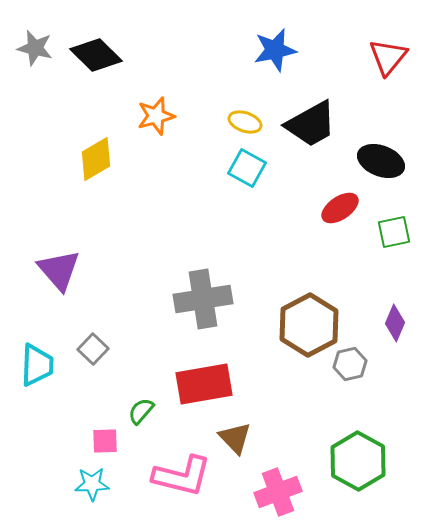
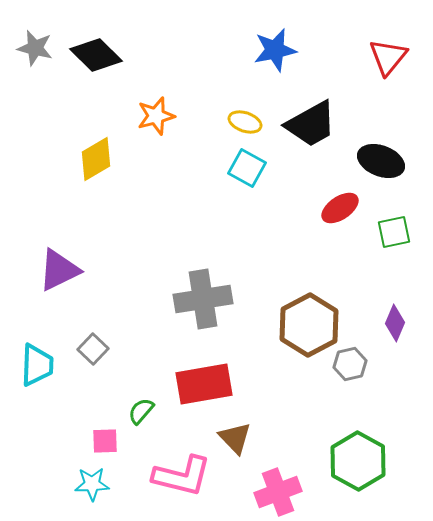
purple triangle: rotated 45 degrees clockwise
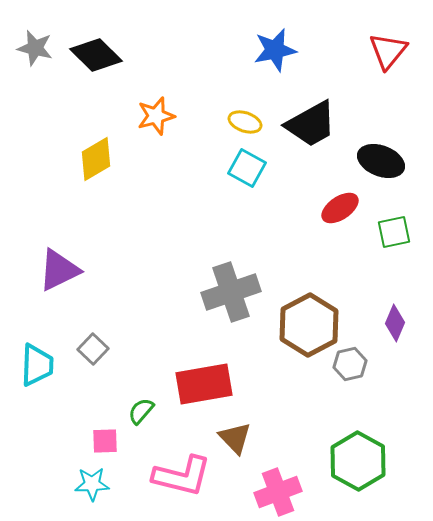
red triangle: moved 6 px up
gray cross: moved 28 px right, 7 px up; rotated 10 degrees counterclockwise
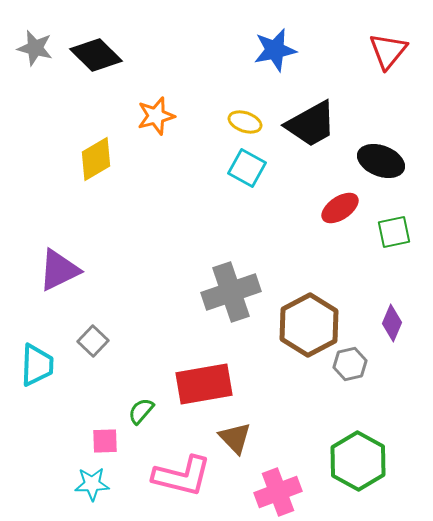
purple diamond: moved 3 px left
gray square: moved 8 px up
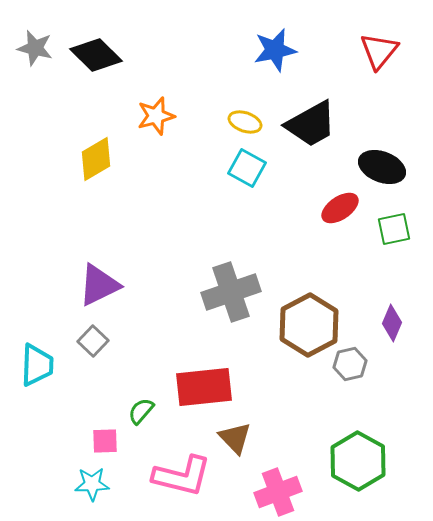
red triangle: moved 9 px left
black ellipse: moved 1 px right, 6 px down
green square: moved 3 px up
purple triangle: moved 40 px right, 15 px down
red rectangle: moved 3 px down; rotated 4 degrees clockwise
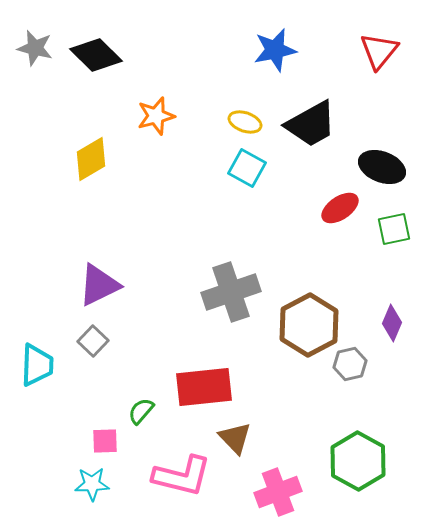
yellow diamond: moved 5 px left
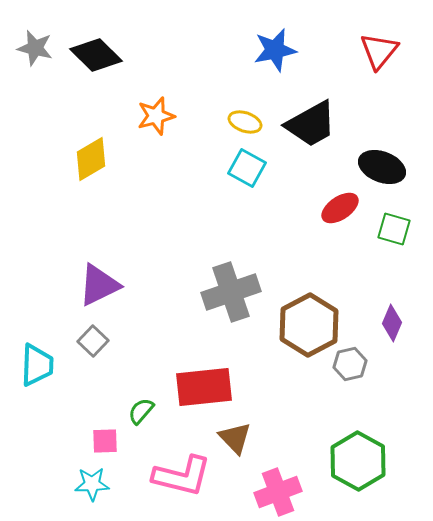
green square: rotated 28 degrees clockwise
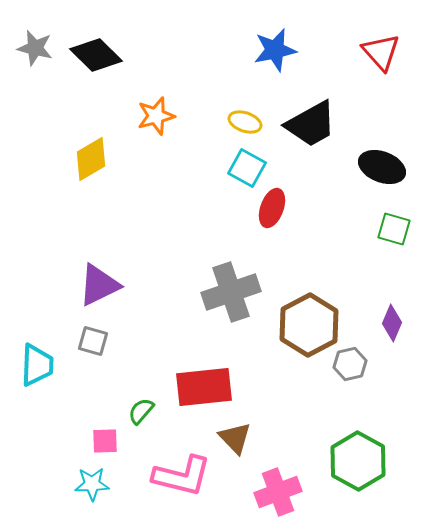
red triangle: moved 2 px right, 1 px down; rotated 21 degrees counterclockwise
red ellipse: moved 68 px left; rotated 36 degrees counterclockwise
gray square: rotated 28 degrees counterclockwise
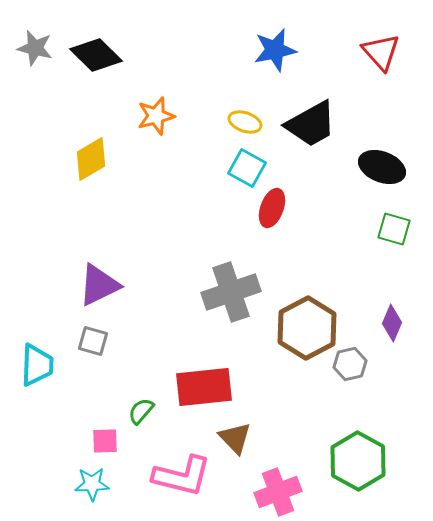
brown hexagon: moved 2 px left, 3 px down
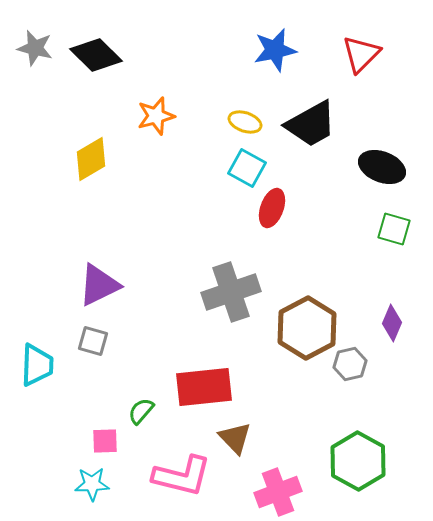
red triangle: moved 20 px left, 2 px down; rotated 27 degrees clockwise
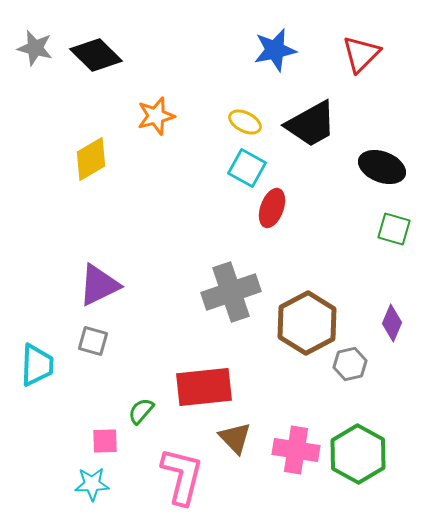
yellow ellipse: rotated 8 degrees clockwise
brown hexagon: moved 5 px up
green hexagon: moved 7 px up
pink L-shape: rotated 90 degrees counterclockwise
pink cross: moved 18 px right, 42 px up; rotated 30 degrees clockwise
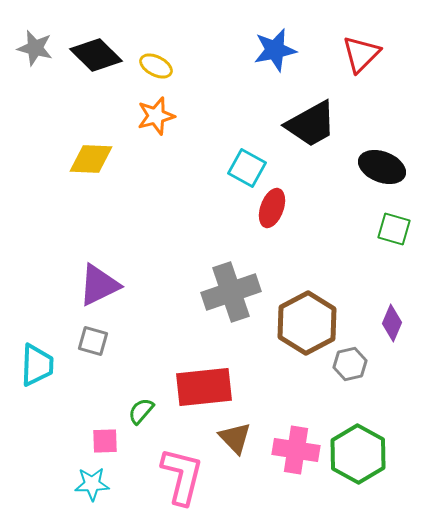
yellow ellipse: moved 89 px left, 56 px up
yellow diamond: rotated 33 degrees clockwise
